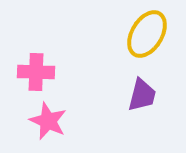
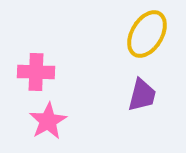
pink star: rotated 18 degrees clockwise
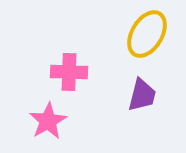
pink cross: moved 33 px right
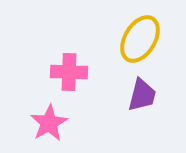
yellow ellipse: moved 7 px left, 5 px down
pink star: moved 1 px right, 2 px down
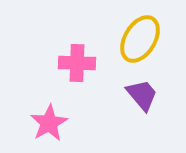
pink cross: moved 8 px right, 9 px up
purple trapezoid: rotated 54 degrees counterclockwise
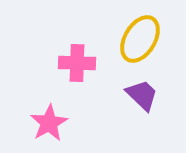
purple trapezoid: rotated 6 degrees counterclockwise
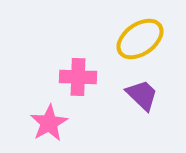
yellow ellipse: rotated 24 degrees clockwise
pink cross: moved 1 px right, 14 px down
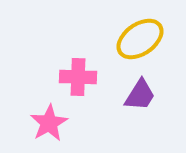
purple trapezoid: moved 2 px left; rotated 78 degrees clockwise
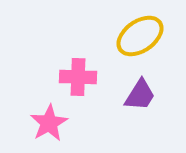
yellow ellipse: moved 3 px up
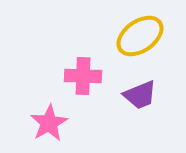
pink cross: moved 5 px right, 1 px up
purple trapezoid: rotated 36 degrees clockwise
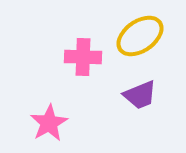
pink cross: moved 19 px up
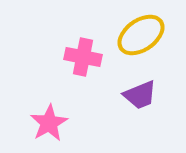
yellow ellipse: moved 1 px right, 1 px up
pink cross: rotated 9 degrees clockwise
